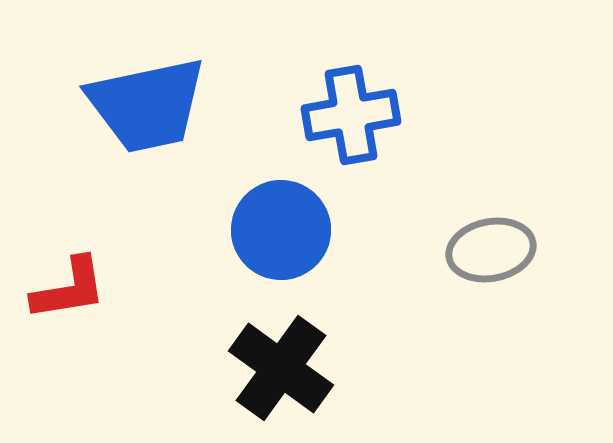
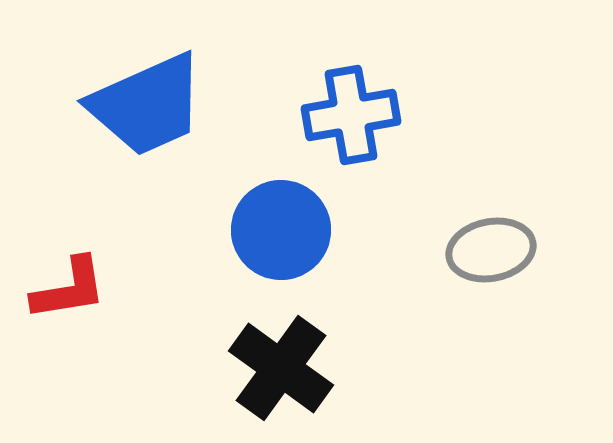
blue trapezoid: rotated 12 degrees counterclockwise
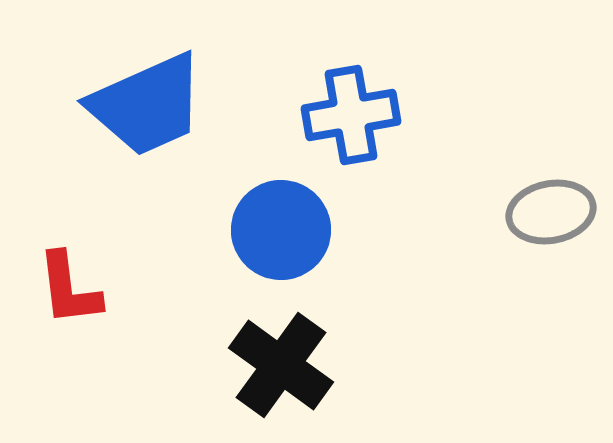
gray ellipse: moved 60 px right, 38 px up
red L-shape: rotated 92 degrees clockwise
black cross: moved 3 px up
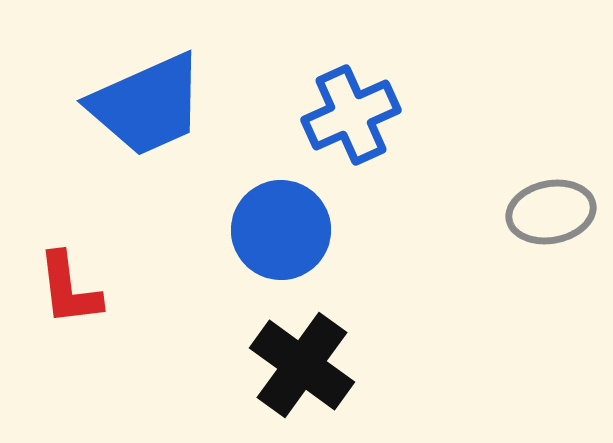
blue cross: rotated 14 degrees counterclockwise
black cross: moved 21 px right
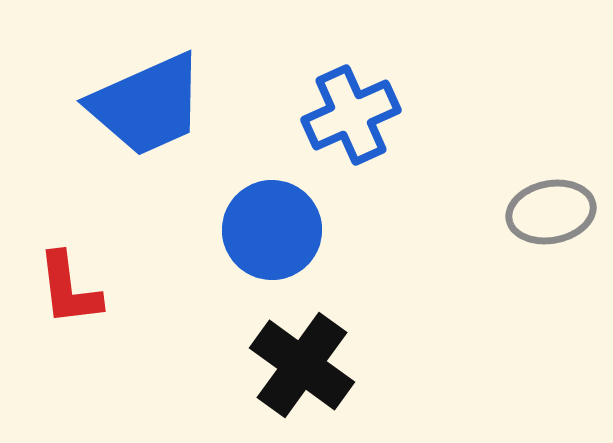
blue circle: moved 9 px left
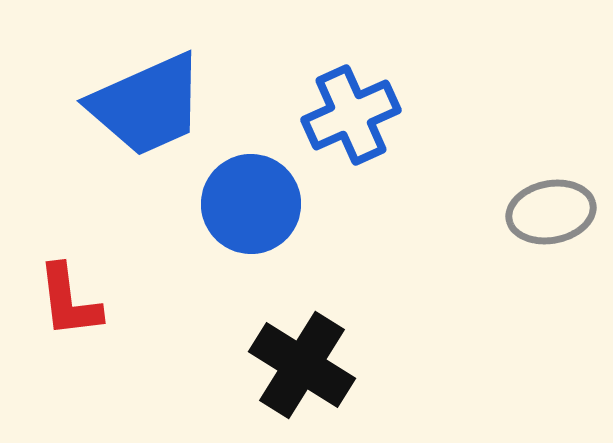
blue circle: moved 21 px left, 26 px up
red L-shape: moved 12 px down
black cross: rotated 4 degrees counterclockwise
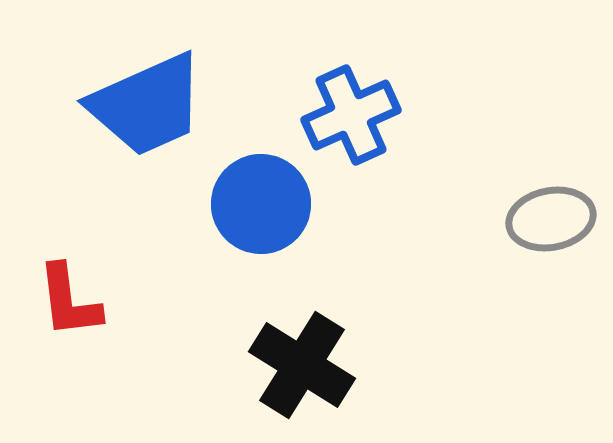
blue circle: moved 10 px right
gray ellipse: moved 7 px down
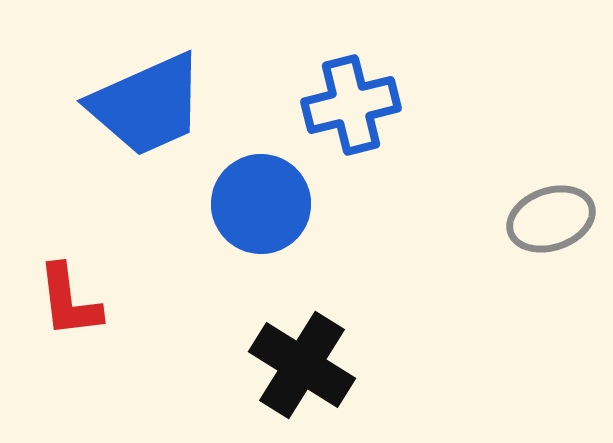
blue cross: moved 10 px up; rotated 10 degrees clockwise
gray ellipse: rotated 8 degrees counterclockwise
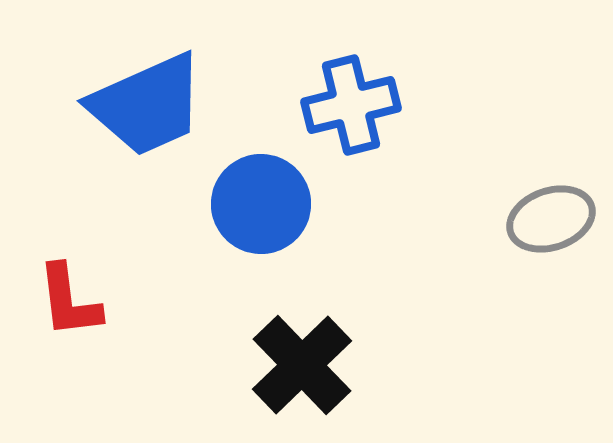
black cross: rotated 14 degrees clockwise
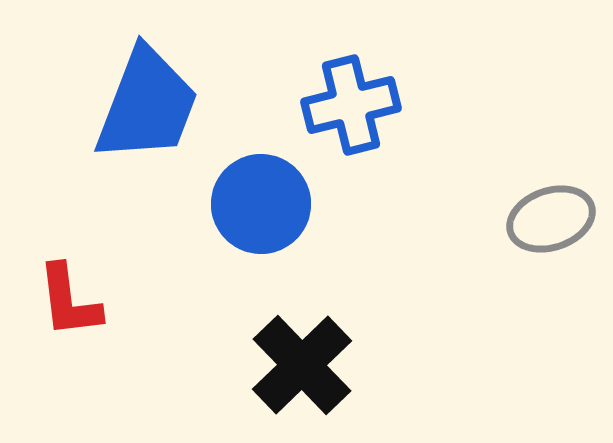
blue trapezoid: rotated 45 degrees counterclockwise
